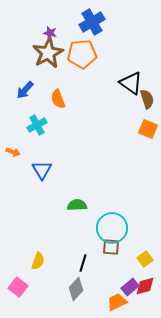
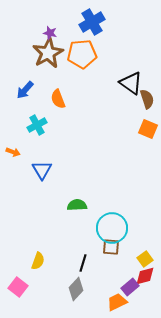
red diamond: moved 10 px up
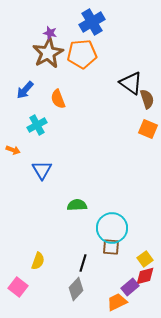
orange arrow: moved 2 px up
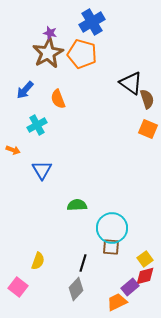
orange pentagon: rotated 20 degrees clockwise
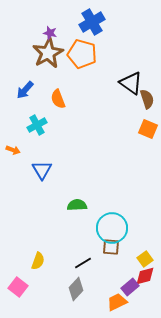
black line: rotated 42 degrees clockwise
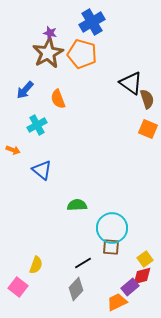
blue triangle: rotated 20 degrees counterclockwise
yellow semicircle: moved 2 px left, 4 px down
red diamond: moved 3 px left
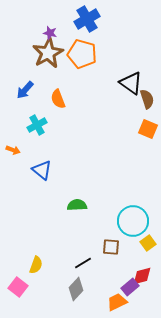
blue cross: moved 5 px left, 3 px up
cyan circle: moved 21 px right, 7 px up
yellow square: moved 3 px right, 16 px up
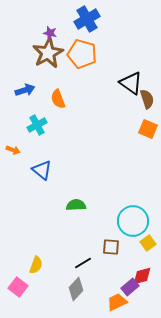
blue arrow: rotated 150 degrees counterclockwise
green semicircle: moved 1 px left
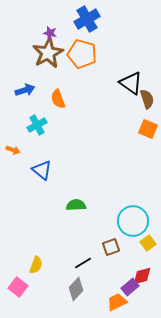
brown square: rotated 24 degrees counterclockwise
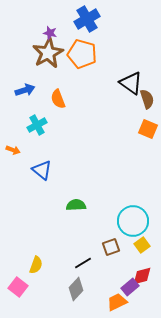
yellow square: moved 6 px left, 2 px down
